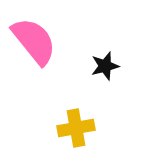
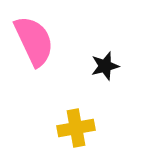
pink semicircle: rotated 14 degrees clockwise
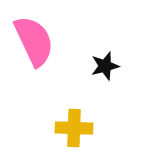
yellow cross: moved 2 px left; rotated 12 degrees clockwise
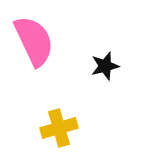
yellow cross: moved 15 px left; rotated 18 degrees counterclockwise
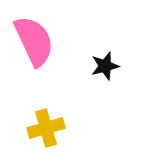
yellow cross: moved 13 px left
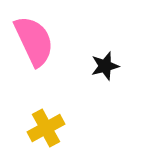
yellow cross: rotated 12 degrees counterclockwise
